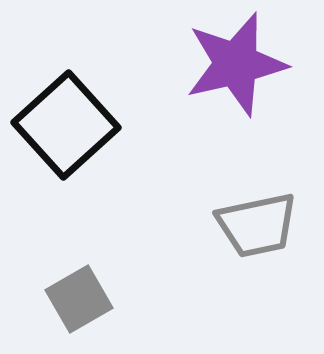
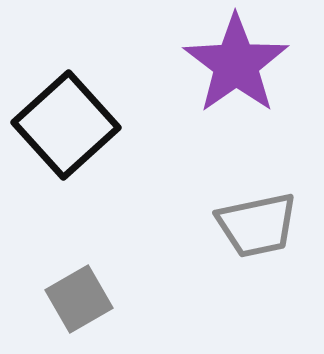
purple star: rotated 22 degrees counterclockwise
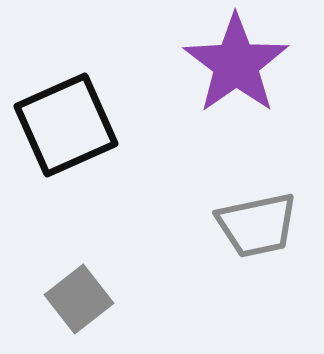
black square: rotated 18 degrees clockwise
gray square: rotated 8 degrees counterclockwise
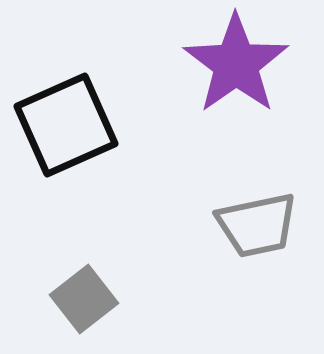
gray square: moved 5 px right
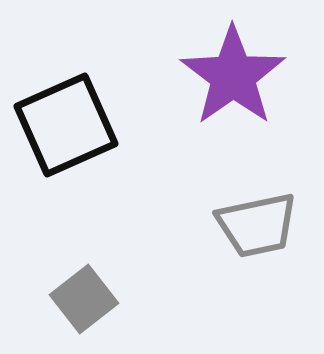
purple star: moved 3 px left, 12 px down
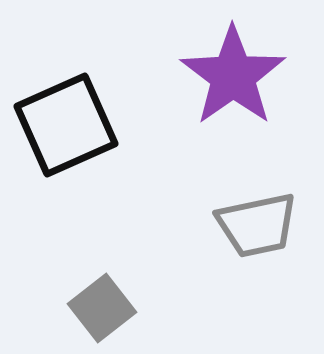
gray square: moved 18 px right, 9 px down
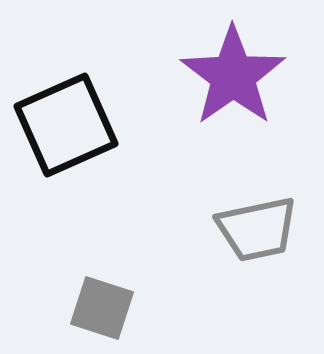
gray trapezoid: moved 4 px down
gray square: rotated 34 degrees counterclockwise
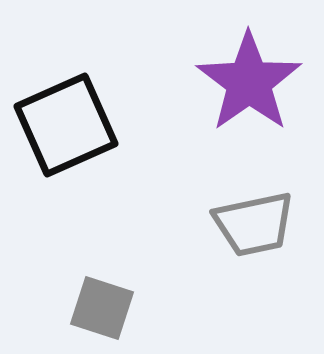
purple star: moved 16 px right, 6 px down
gray trapezoid: moved 3 px left, 5 px up
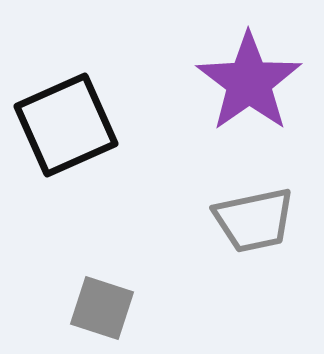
gray trapezoid: moved 4 px up
